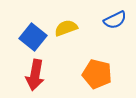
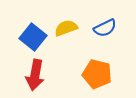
blue semicircle: moved 10 px left, 8 px down
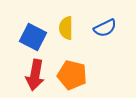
yellow semicircle: rotated 70 degrees counterclockwise
blue square: rotated 12 degrees counterclockwise
orange pentagon: moved 25 px left, 1 px down
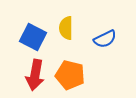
blue semicircle: moved 11 px down
orange pentagon: moved 2 px left
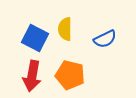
yellow semicircle: moved 1 px left, 1 px down
blue square: moved 2 px right, 1 px down
red arrow: moved 3 px left, 1 px down
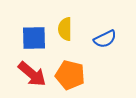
blue square: moved 1 px left; rotated 28 degrees counterclockwise
red arrow: moved 2 px up; rotated 60 degrees counterclockwise
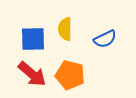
blue square: moved 1 px left, 1 px down
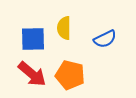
yellow semicircle: moved 1 px left, 1 px up
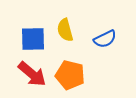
yellow semicircle: moved 1 px right, 2 px down; rotated 15 degrees counterclockwise
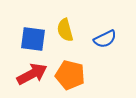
blue square: rotated 8 degrees clockwise
red arrow: rotated 68 degrees counterclockwise
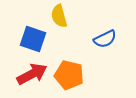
yellow semicircle: moved 6 px left, 14 px up
blue square: rotated 12 degrees clockwise
orange pentagon: moved 1 px left
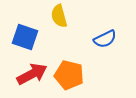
blue square: moved 8 px left, 2 px up
